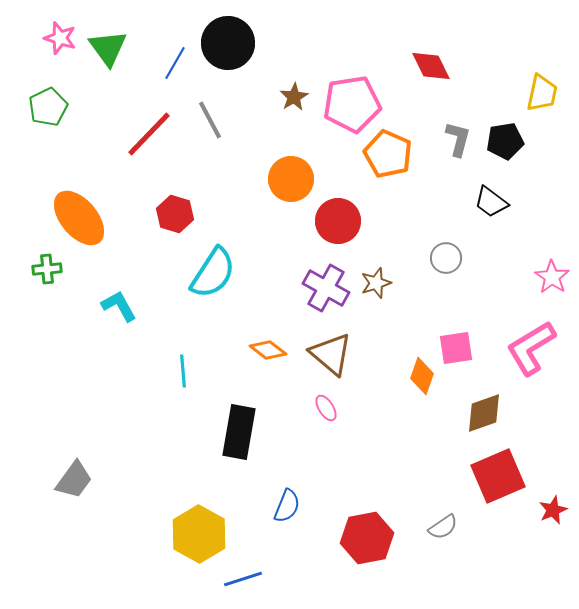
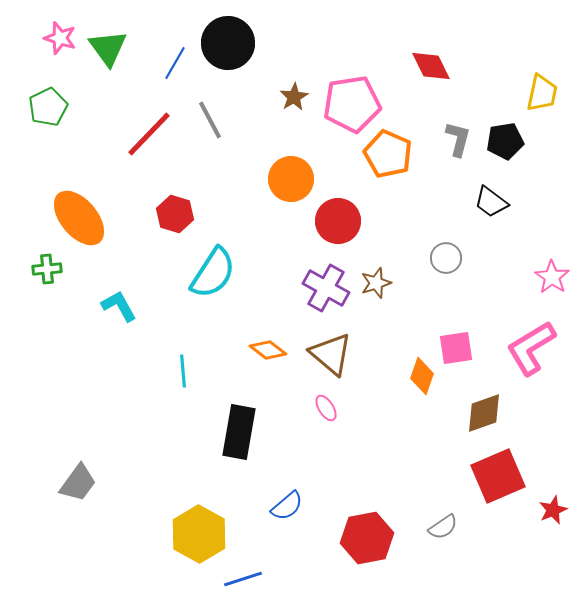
gray trapezoid at (74, 480): moved 4 px right, 3 px down
blue semicircle at (287, 506): rotated 28 degrees clockwise
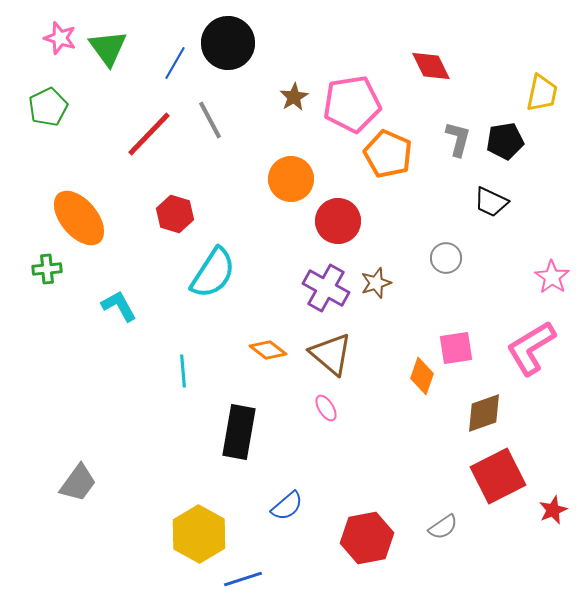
black trapezoid at (491, 202): rotated 12 degrees counterclockwise
red square at (498, 476): rotated 4 degrees counterclockwise
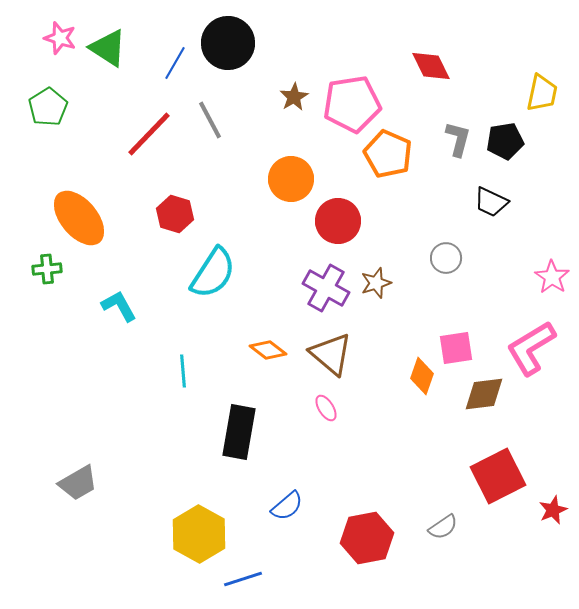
green triangle at (108, 48): rotated 21 degrees counterclockwise
green pentagon at (48, 107): rotated 6 degrees counterclockwise
brown diamond at (484, 413): moved 19 px up; rotated 12 degrees clockwise
gray trapezoid at (78, 483): rotated 24 degrees clockwise
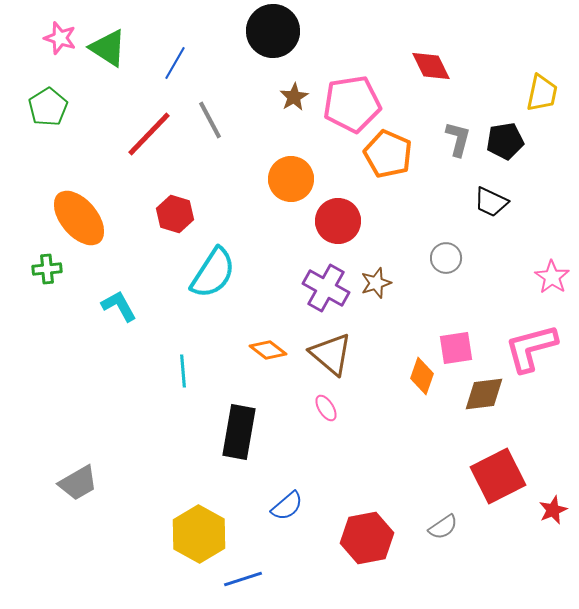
black circle at (228, 43): moved 45 px right, 12 px up
pink L-shape at (531, 348): rotated 16 degrees clockwise
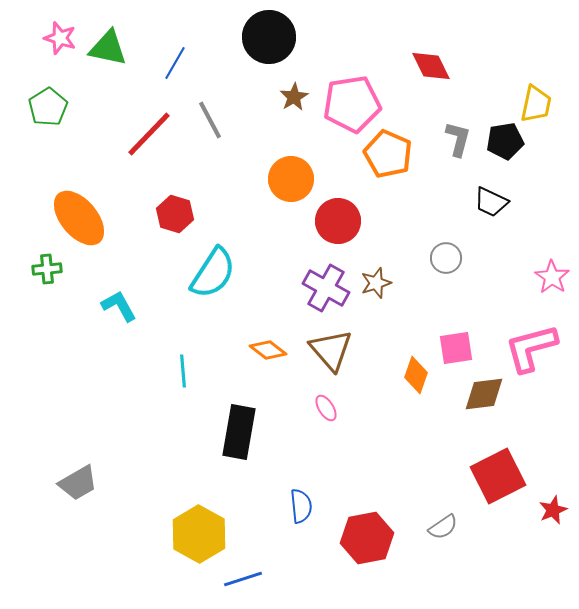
black circle at (273, 31): moved 4 px left, 6 px down
green triangle at (108, 48): rotated 21 degrees counterclockwise
yellow trapezoid at (542, 93): moved 6 px left, 11 px down
brown triangle at (331, 354): moved 4 px up; rotated 9 degrees clockwise
orange diamond at (422, 376): moved 6 px left, 1 px up
blue semicircle at (287, 506): moved 14 px right; rotated 56 degrees counterclockwise
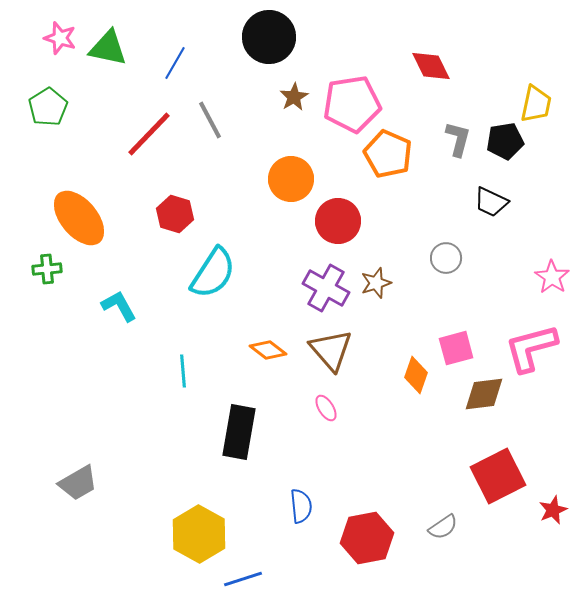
pink square at (456, 348): rotated 6 degrees counterclockwise
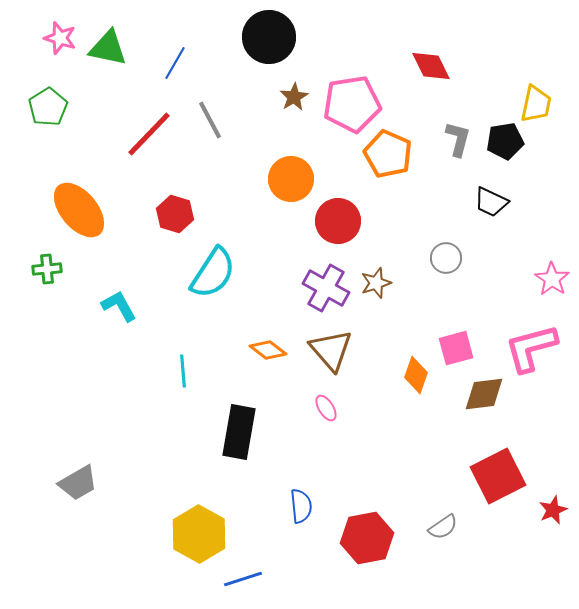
orange ellipse at (79, 218): moved 8 px up
pink star at (552, 277): moved 2 px down
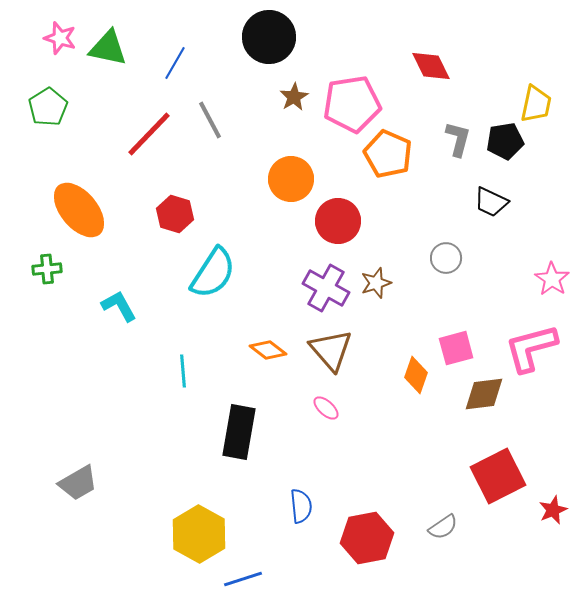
pink ellipse at (326, 408): rotated 16 degrees counterclockwise
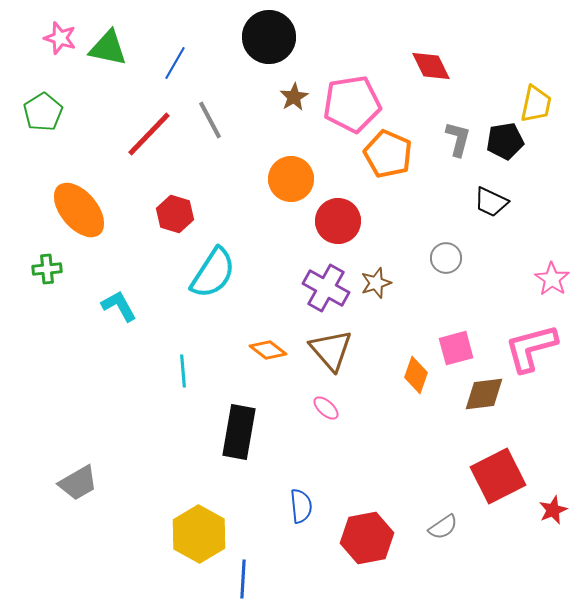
green pentagon at (48, 107): moved 5 px left, 5 px down
blue line at (243, 579): rotated 69 degrees counterclockwise
